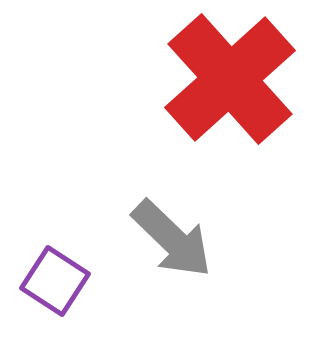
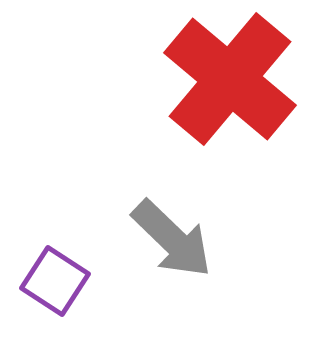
red cross: rotated 8 degrees counterclockwise
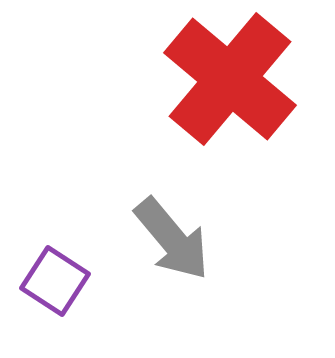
gray arrow: rotated 6 degrees clockwise
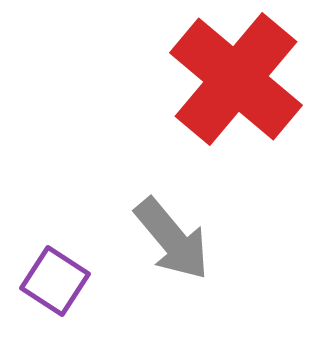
red cross: moved 6 px right
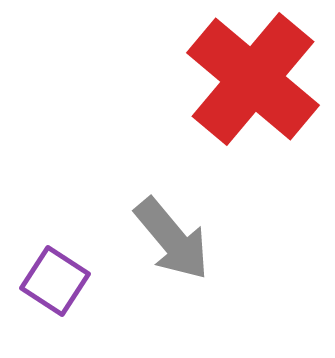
red cross: moved 17 px right
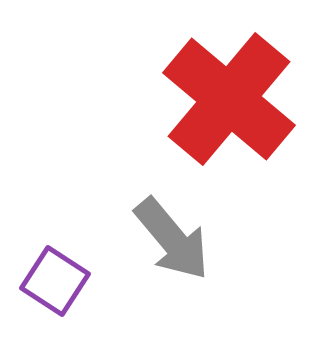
red cross: moved 24 px left, 20 px down
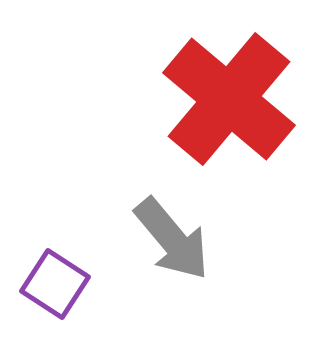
purple square: moved 3 px down
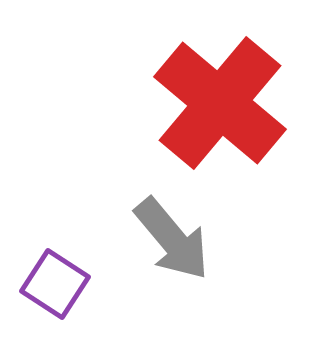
red cross: moved 9 px left, 4 px down
